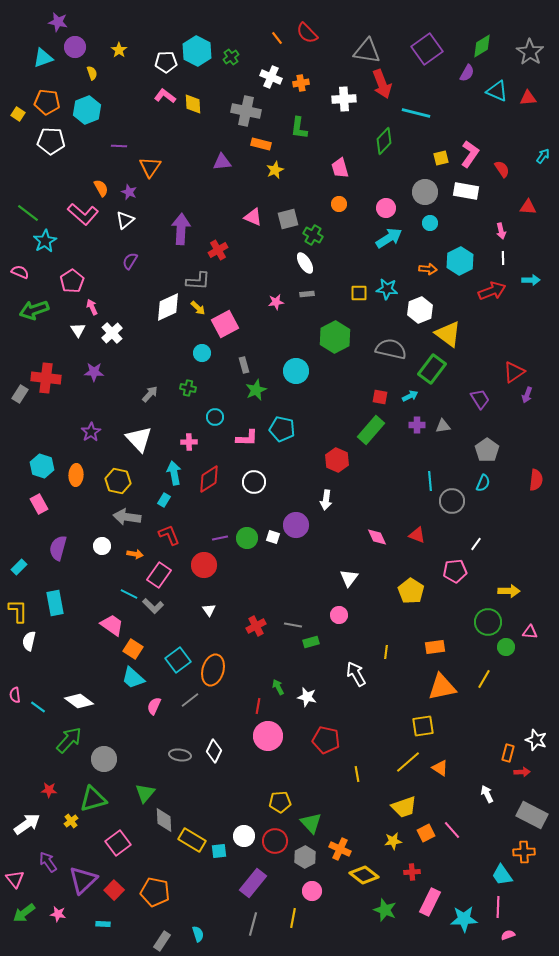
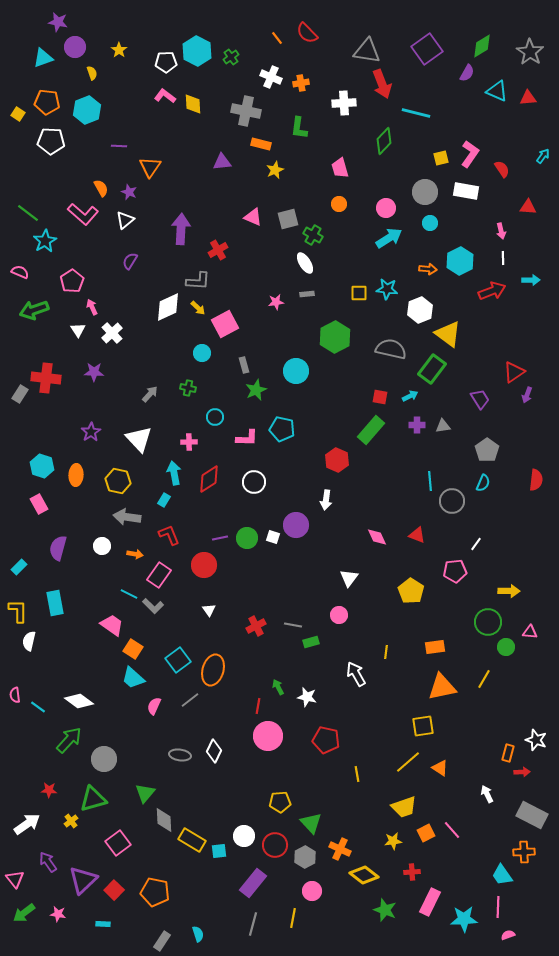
white cross at (344, 99): moved 4 px down
red circle at (275, 841): moved 4 px down
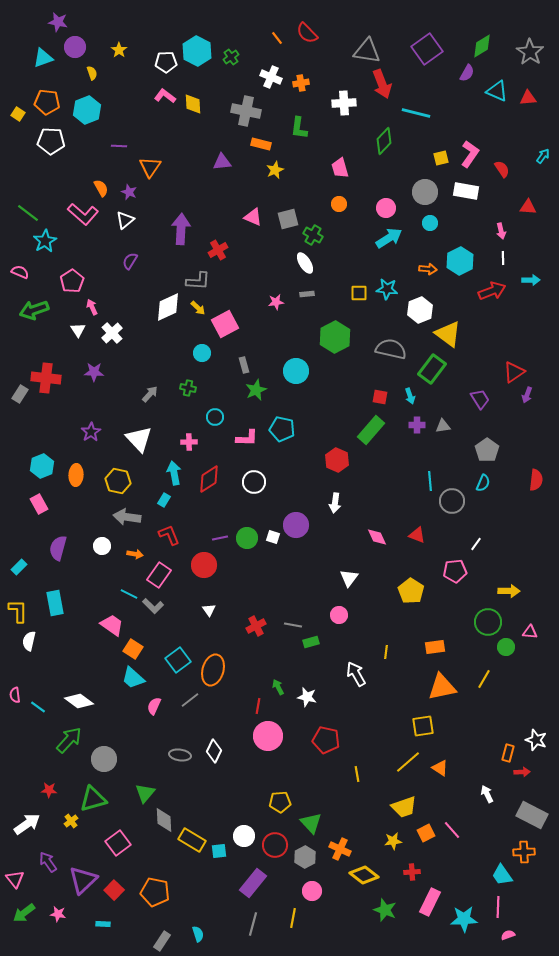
cyan arrow at (410, 396): rotated 98 degrees clockwise
cyan hexagon at (42, 466): rotated 20 degrees clockwise
white arrow at (326, 500): moved 9 px right, 3 px down
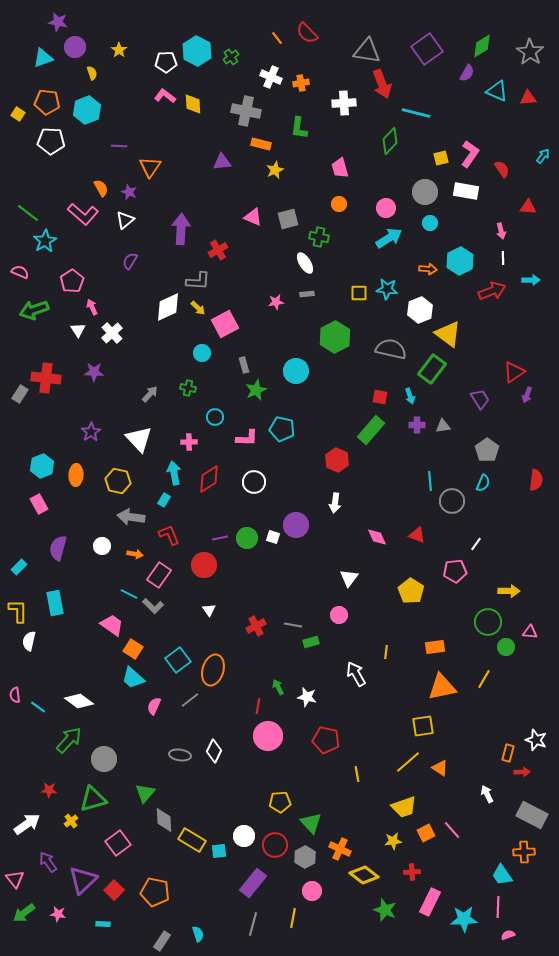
green diamond at (384, 141): moved 6 px right
green cross at (313, 235): moved 6 px right, 2 px down; rotated 18 degrees counterclockwise
gray arrow at (127, 517): moved 4 px right
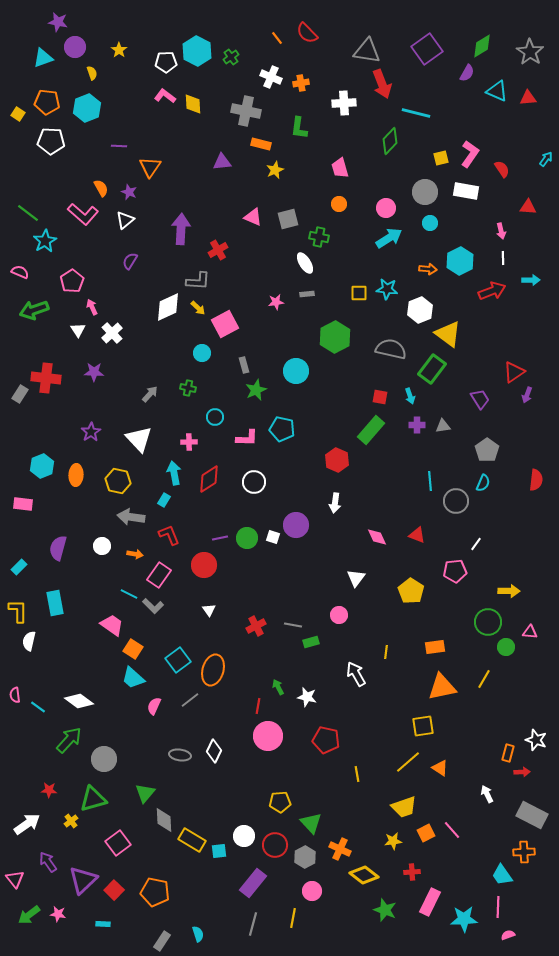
cyan hexagon at (87, 110): moved 2 px up
cyan arrow at (543, 156): moved 3 px right, 3 px down
gray circle at (452, 501): moved 4 px right
pink rectangle at (39, 504): moved 16 px left; rotated 54 degrees counterclockwise
white triangle at (349, 578): moved 7 px right
green arrow at (24, 913): moved 5 px right, 2 px down
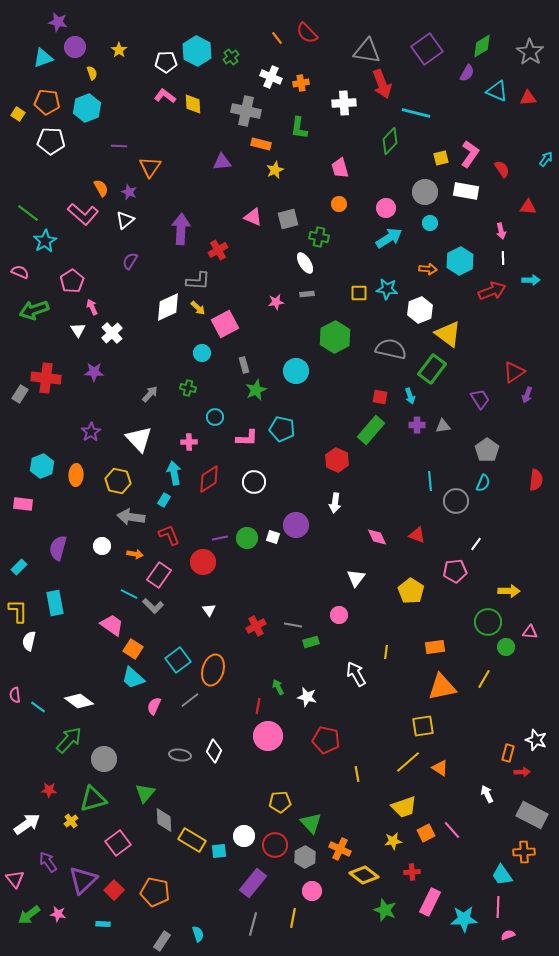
red circle at (204, 565): moved 1 px left, 3 px up
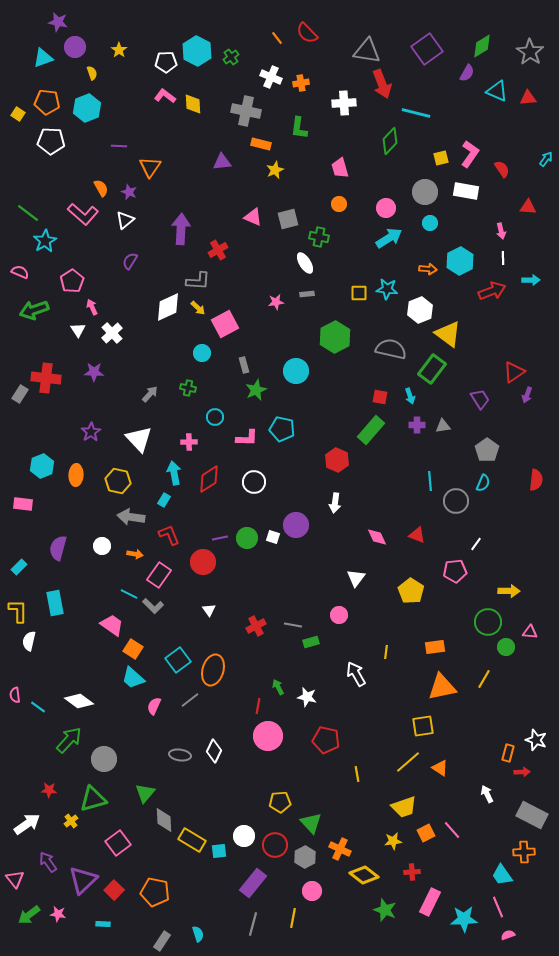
pink line at (498, 907): rotated 25 degrees counterclockwise
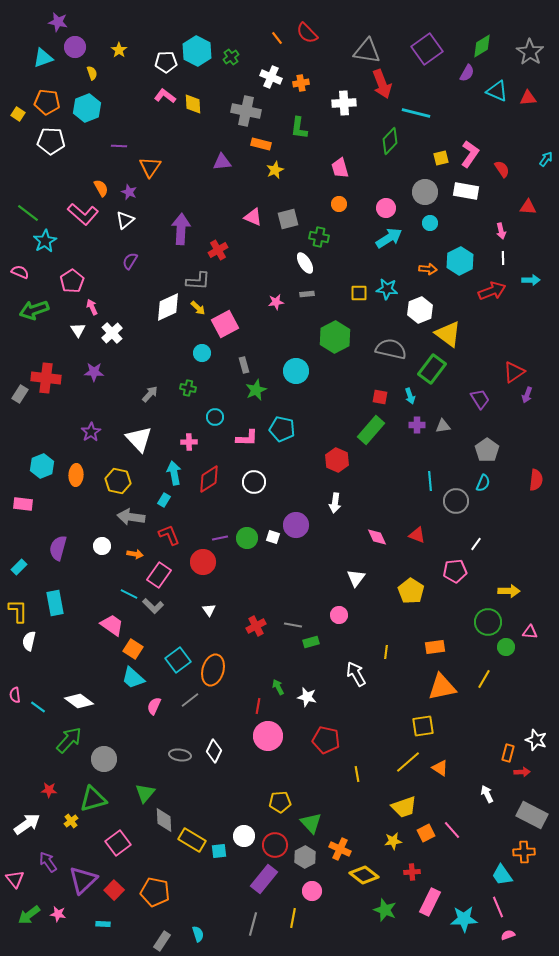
purple rectangle at (253, 883): moved 11 px right, 4 px up
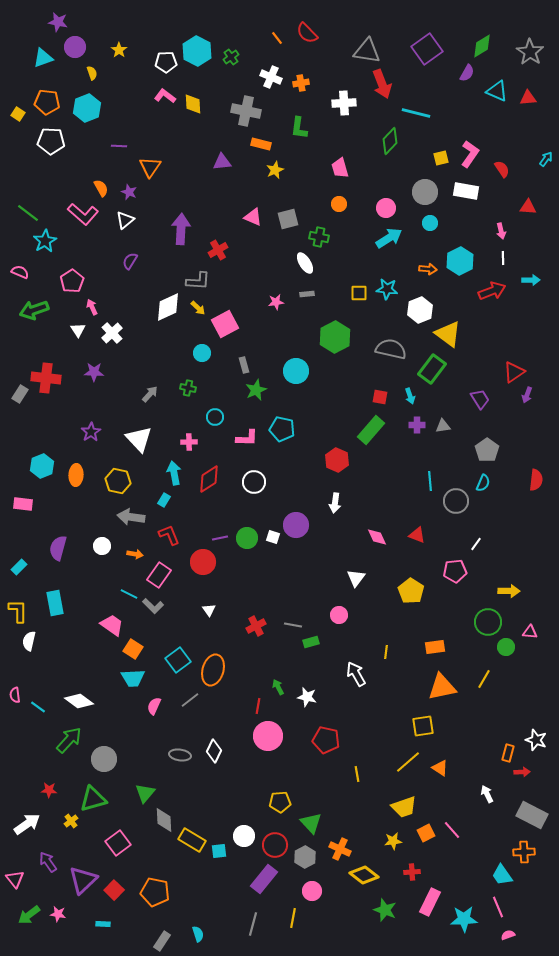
cyan trapezoid at (133, 678): rotated 45 degrees counterclockwise
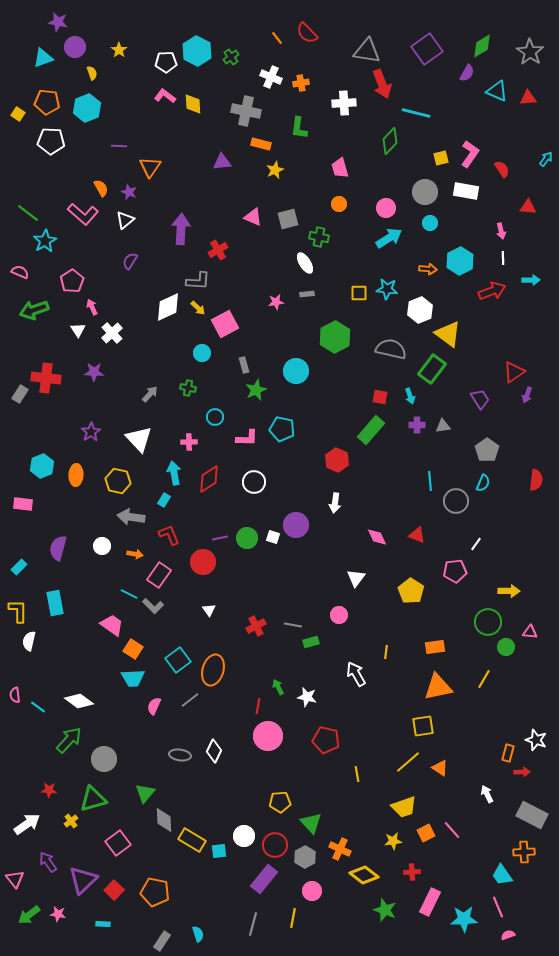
orange triangle at (442, 687): moved 4 px left
